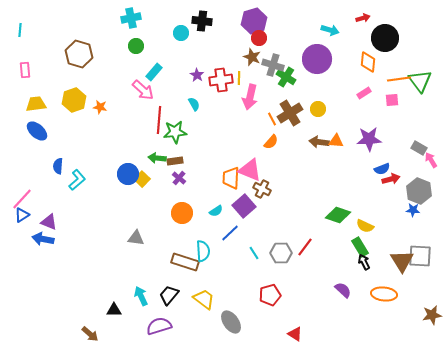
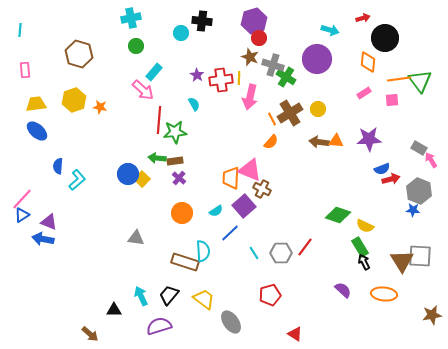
brown star at (252, 57): moved 2 px left
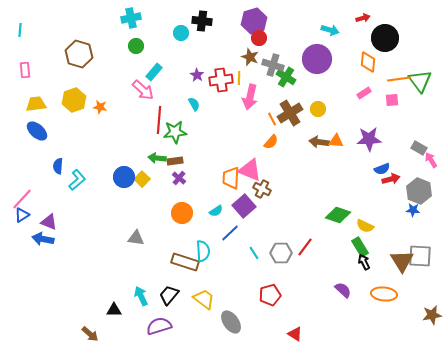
blue circle at (128, 174): moved 4 px left, 3 px down
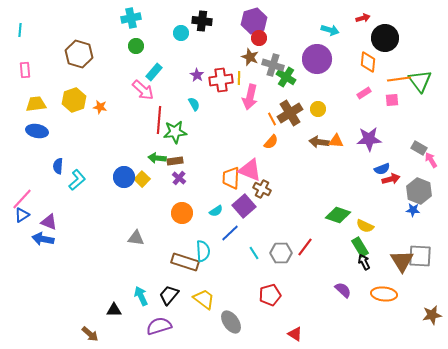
blue ellipse at (37, 131): rotated 30 degrees counterclockwise
